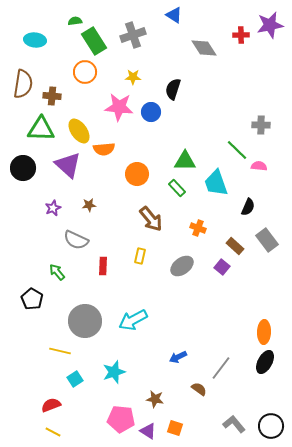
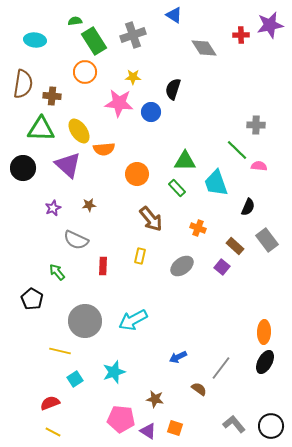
pink star at (119, 107): moved 4 px up
gray cross at (261, 125): moved 5 px left
red semicircle at (51, 405): moved 1 px left, 2 px up
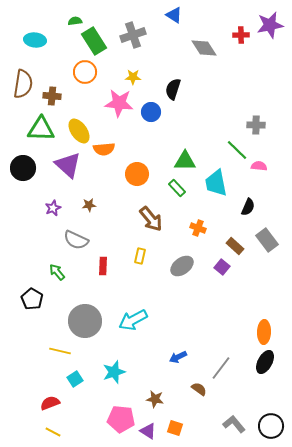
cyan trapezoid at (216, 183): rotated 8 degrees clockwise
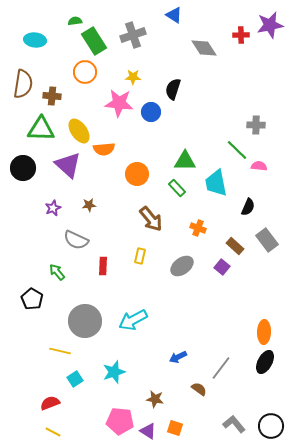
pink pentagon at (121, 419): moved 1 px left, 2 px down
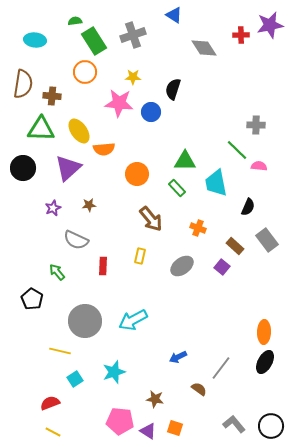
purple triangle at (68, 165): moved 3 px down; rotated 36 degrees clockwise
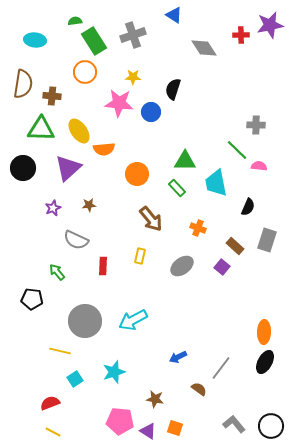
gray rectangle at (267, 240): rotated 55 degrees clockwise
black pentagon at (32, 299): rotated 25 degrees counterclockwise
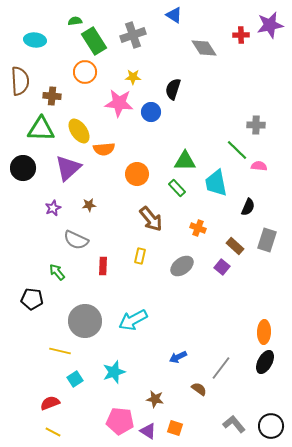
brown semicircle at (23, 84): moved 3 px left, 3 px up; rotated 12 degrees counterclockwise
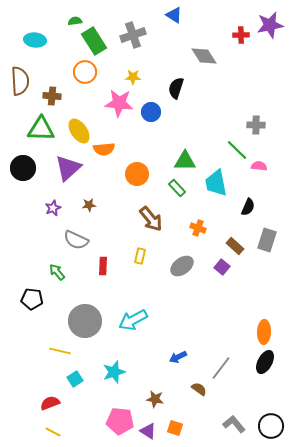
gray diamond at (204, 48): moved 8 px down
black semicircle at (173, 89): moved 3 px right, 1 px up
